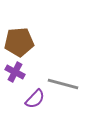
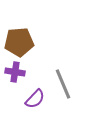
purple cross: rotated 18 degrees counterclockwise
gray line: rotated 52 degrees clockwise
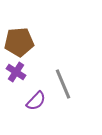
purple cross: moved 1 px right; rotated 24 degrees clockwise
purple semicircle: moved 1 px right, 2 px down
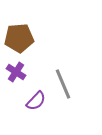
brown pentagon: moved 4 px up
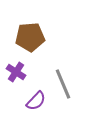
brown pentagon: moved 11 px right, 1 px up
